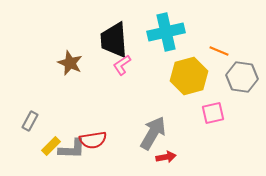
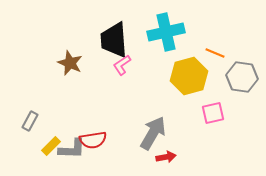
orange line: moved 4 px left, 2 px down
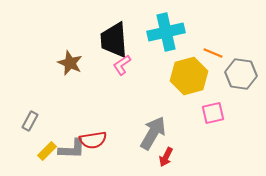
orange line: moved 2 px left
gray hexagon: moved 1 px left, 3 px up
yellow rectangle: moved 4 px left, 5 px down
red arrow: rotated 126 degrees clockwise
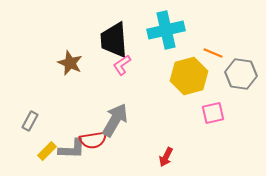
cyan cross: moved 2 px up
gray arrow: moved 38 px left, 13 px up
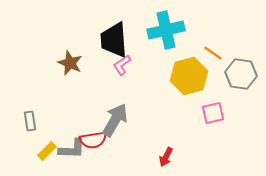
orange line: rotated 12 degrees clockwise
gray rectangle: rotated 36 degrees counterclockwise
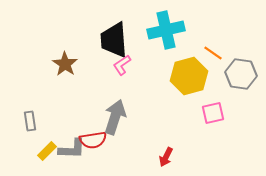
brown star: moved 5 px left, 1 px down; rotated 10 degrees clockwise
gray arrow: moved 3 px up; rotated 12 degrees counterclockwise
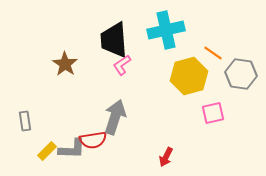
gray rectangle: moved 5 px left
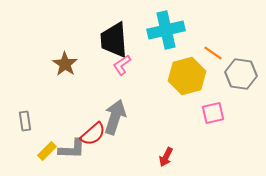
yellow hexagon: moved 2 px left
red semicircle: moved 6 px up; rotated 32 degrees counterclockwise
